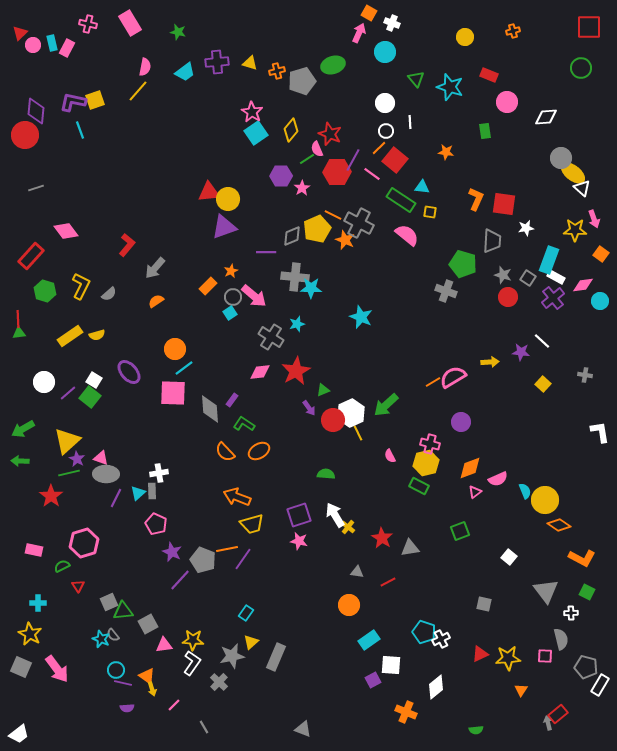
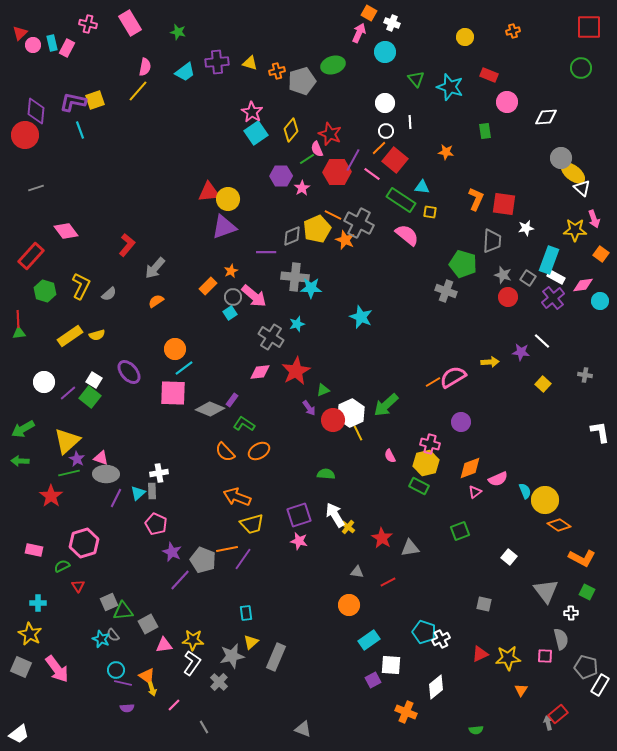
gray diamond at (210, 409): rotated 64 degrees counterclockwise
cyan rectangle at (246, 613): rotated 42 degrees counterclockwise
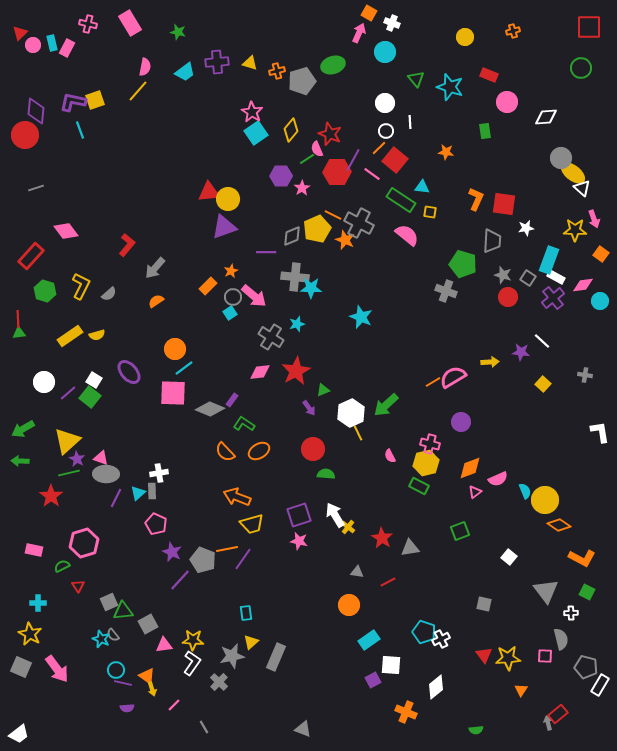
red circle at (333, 420): moved 20 px left, 29 px down
red triangle at (480, 654): moved 4 px right, 1 px down; rotated 42 degrees counterclockwise
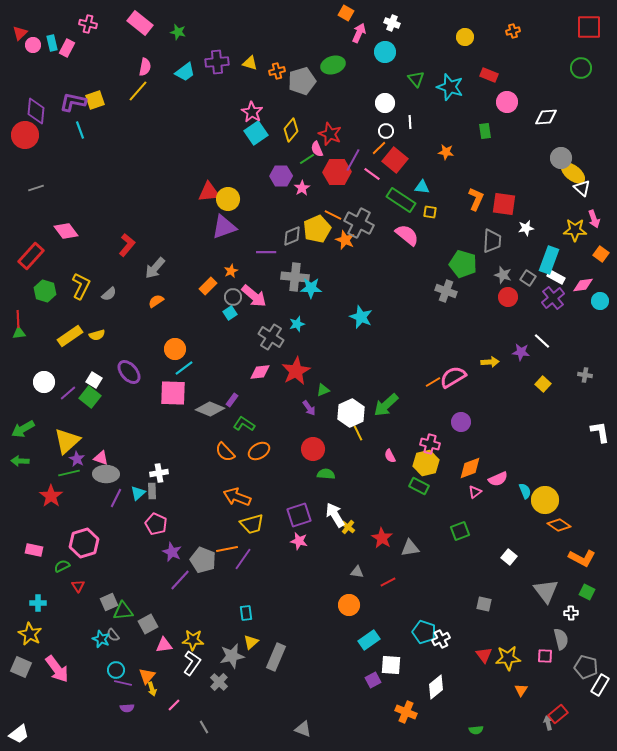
orange square at (369, 13): moved 23 px left
pink rectangle at (130, 23): moved 10 px right; rotated 20 degrees counterclockwise
orange triangle at (147, 676): rotated 36 degrees clockwise
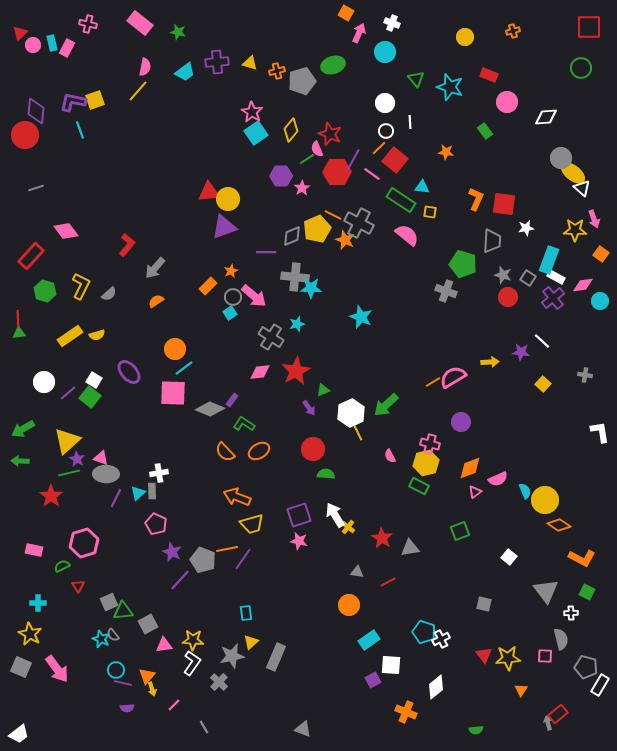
green rectangle at (485, 131): rotated 28 degrees counterclockwise
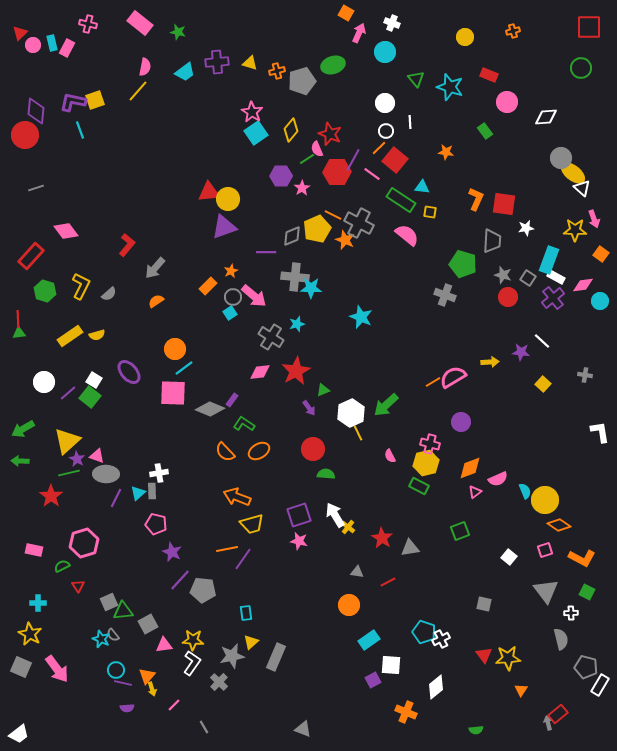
gray cross at (446, 291): moved 1 px left, 4 px down
pink triangle at (101, 458): moved 4 px left, 2 px up
pink pentagon at (156, 524): rotated 10 degrees counterclockwise
gray pentagon at (203, 560): moved 30 px down; rotated 15 degrees counterclockwise
pink square at (545, 656): moved 106 px up; rotated 21 degrees counterclockwise
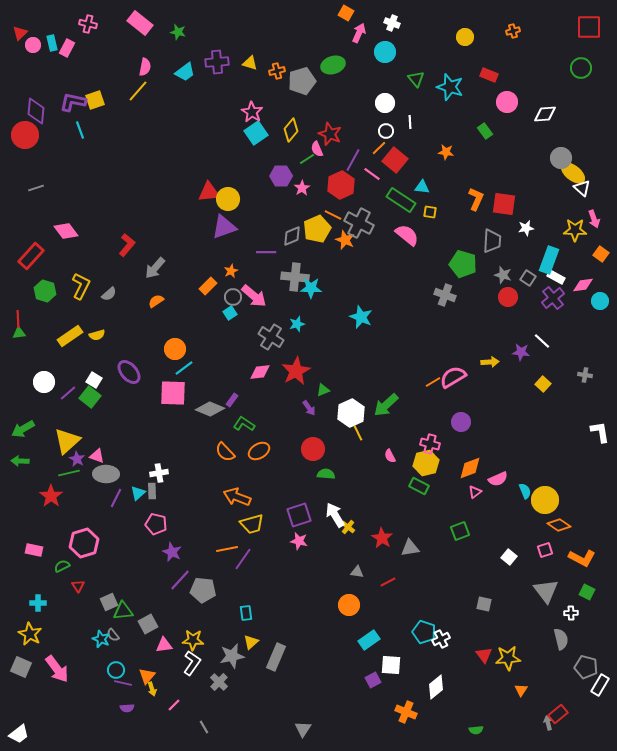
white diamond at (546, 117): moved 1 px left, 3 px up
red hexagon at (337, 172): moved 4 px right, 13 px down; rotated 24 degrees counterclockwise
gray triangle at (303, 729): rotated 42 degrees clockwise
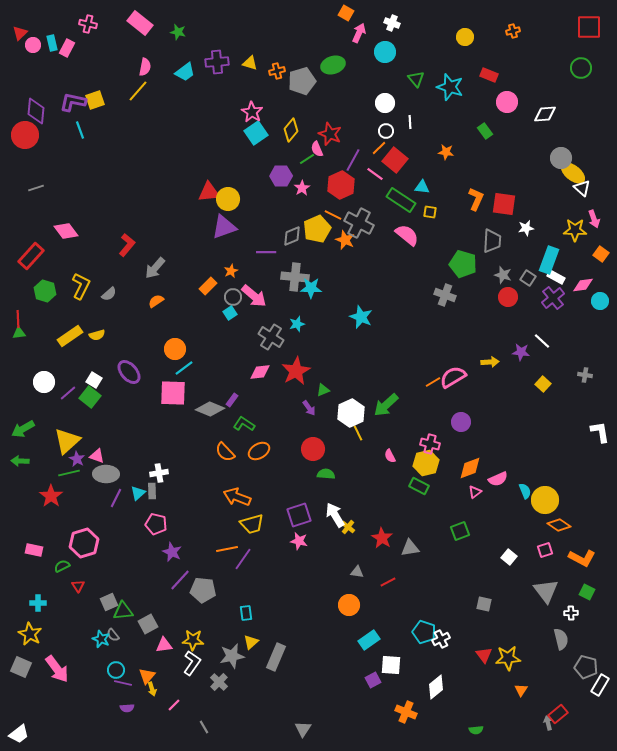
pink line at (372, 174): moved 3 px right
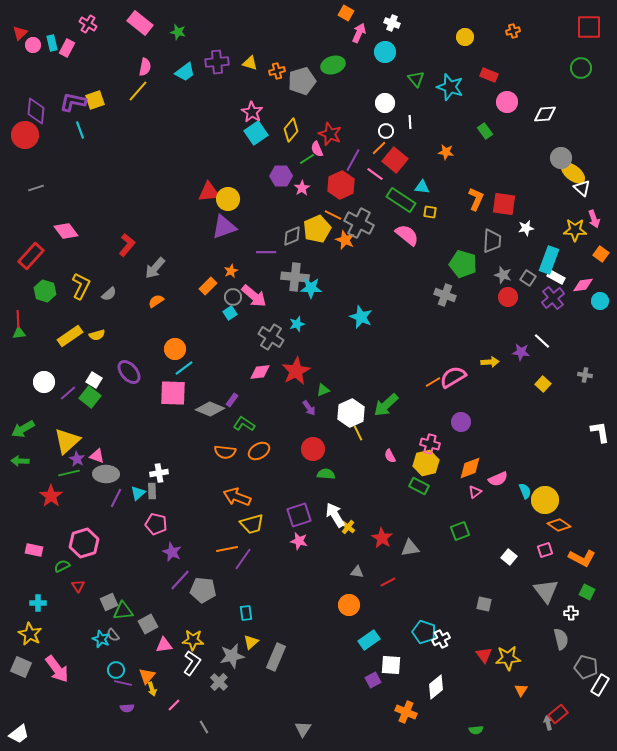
pink cross at (88, 24): rotated 18 degrees clockwise
orange semicircle at (225, 452): rotated 40 degrees counterclockwise
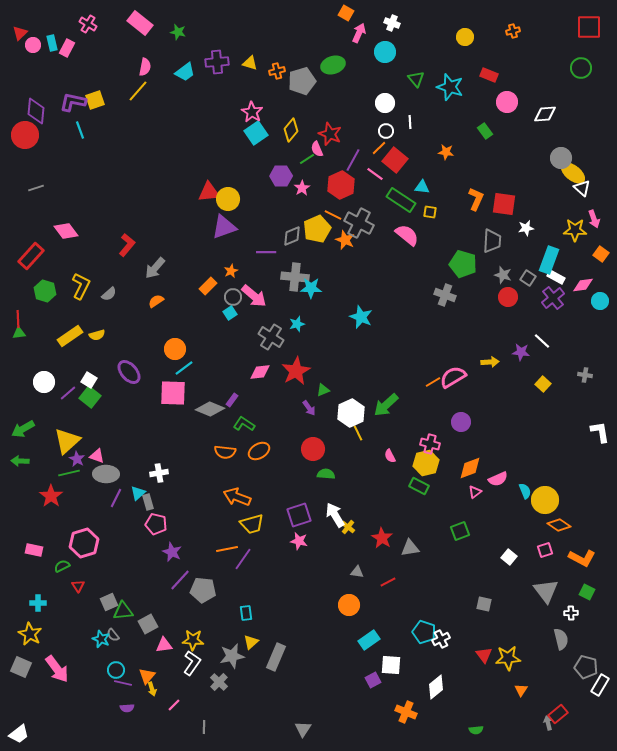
white square at (94, 380): moved 5 px left
gray rectangle at (152, 491): moved 4 px left, 11 px down; rotated 14 degrees counterclockwise
gray line at (204, 727): rotated 32 degrees clockwise
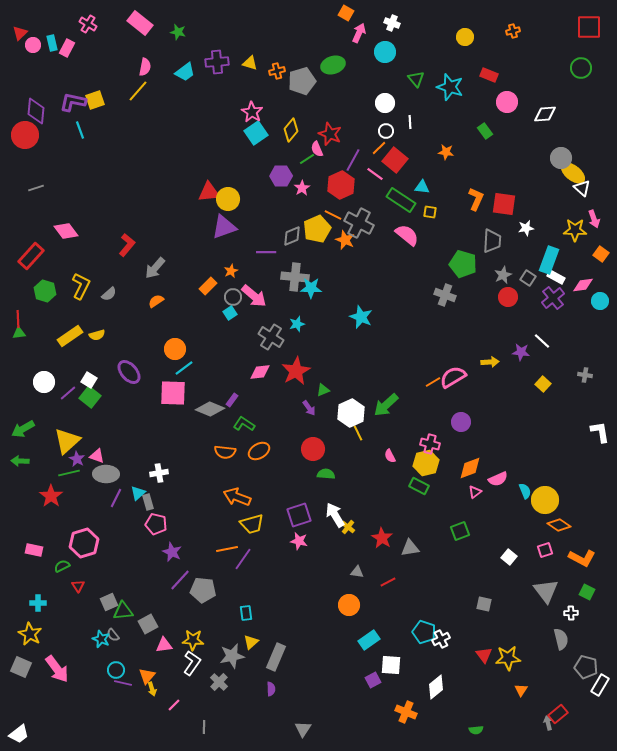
gray star at (503, 275): rotated 30 degrees clockwise
purple semicircle at (127, 708): moved 144 px right, 19 px up; rotated 88 degrees counterclockwise
